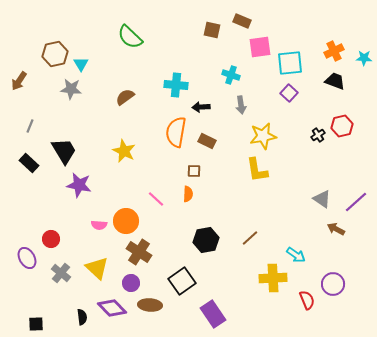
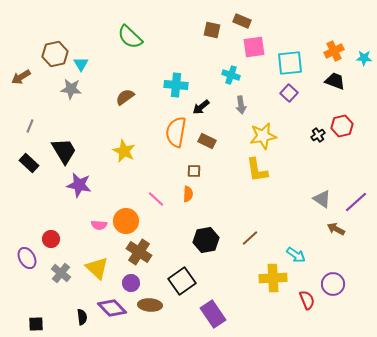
pink square at (260, 47): moved 6 px left
brown arrow at (19, 81): moved 2 px right, 4 px up; rotated 24 degrees clockwise
black arrow at (201, 107): rotated 36 degrees counterclockwise
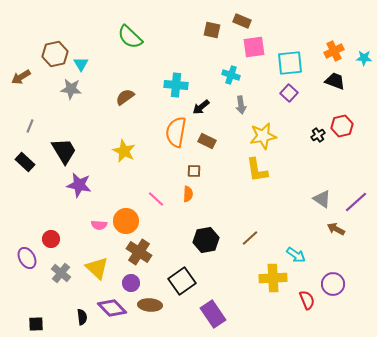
black rectangle at (29, 163): moved 4 px left, 1 px up
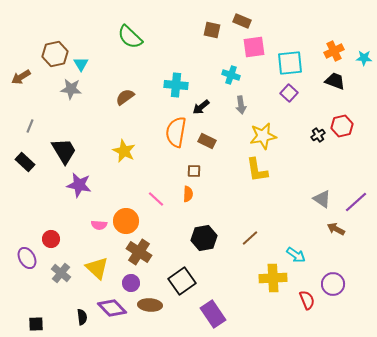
black hexagon at (206, 240): moved 2 px left, 2 px up
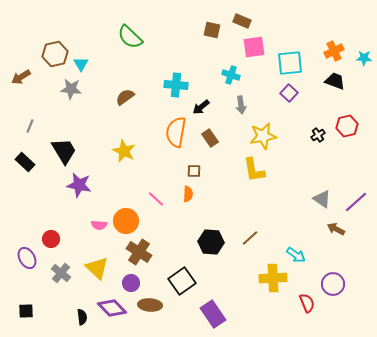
red hexagon at (342, 126): moved 5 px right
brown rectangle at (207, 141): moved 3 px right, 3 px up; rotated 30 degrees clockwise
yellow L-shape at (257, 170): moved 3 px left
black hexagon at (204, 238): moved 7 px right, 4 px down; rotated 15 degrees clockwise
red semicircle at (307, 300): moved 3 px down
black square at (36, 324): moved 10 px left, 13 px up
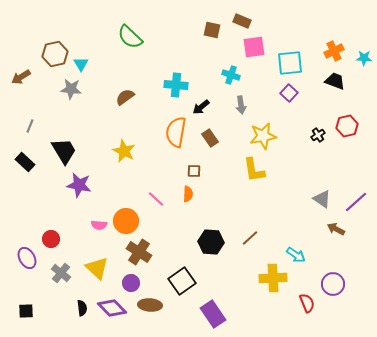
black semicircle at (82, 317): moved 9 px up
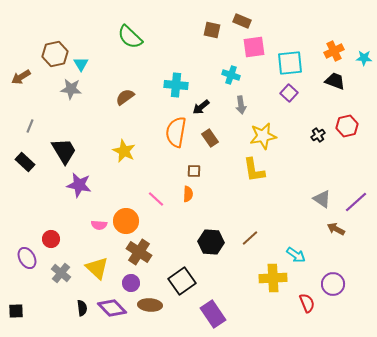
black square at (26, 311): moved 10 px left
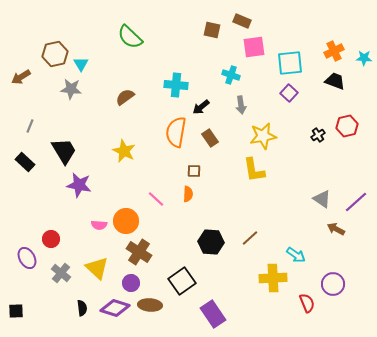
purple diamond at (112, 308): moved 3 px right; rotated 28 degrees counterclockwise
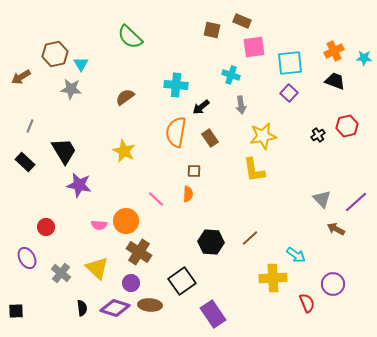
gray triangle at (322, 199): rotated 12 degrees clockwise
red circle at (51, 239): moved 5 px left, 12 px up
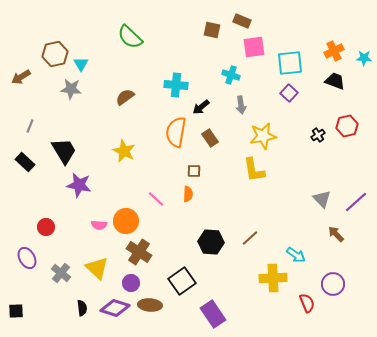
brown arrow at (336, 229): moved 5 px down; rotated 18 degrees clockwise
